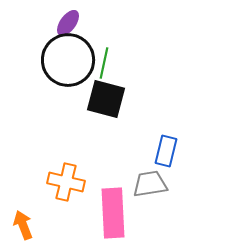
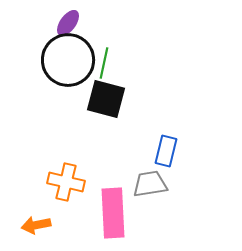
orange arrow: moved 13 px right; rotated 80 degrees counterclockwise
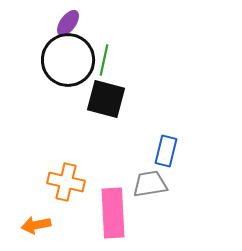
green line: moved 3 px up
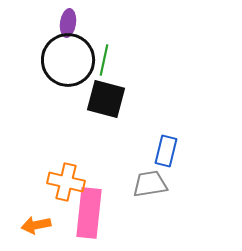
purple ellipse: rotated 28 degrees counterclockwise
pink rectangle: moved 24 px left; rotated 9 degrees clockwise
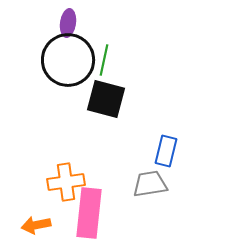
orange cross: rotated 21 degrees counterclockwise
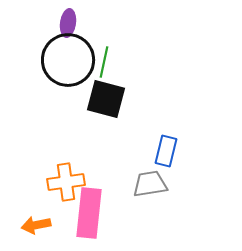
green line: moved 2 px down
